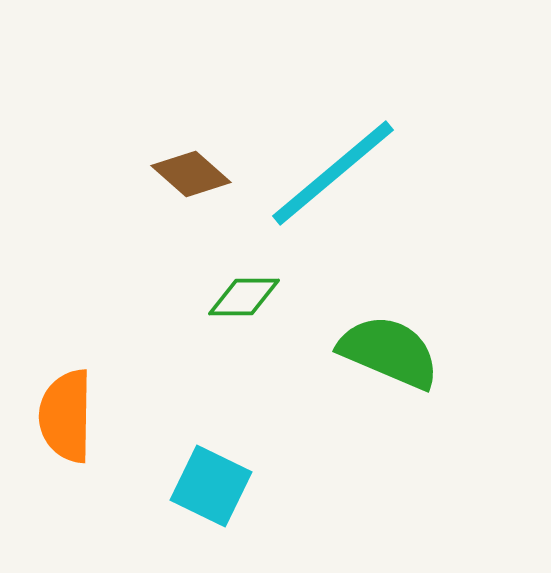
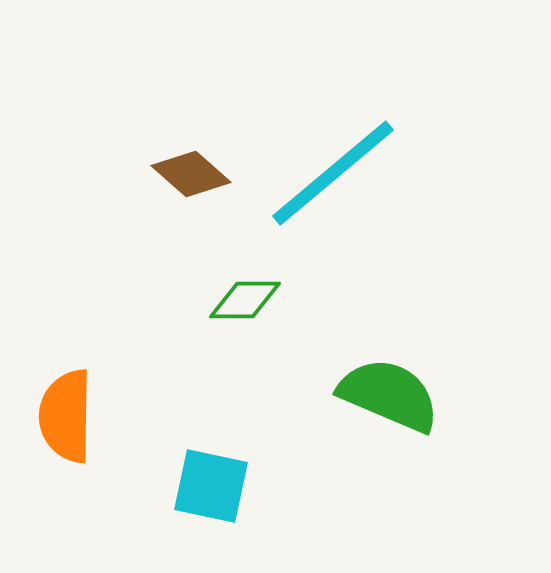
green diamond: moved 1 px right, 3 px down
green semicircle: moved 43 px down
cyan square: rotated 14 degrees counterclockwise
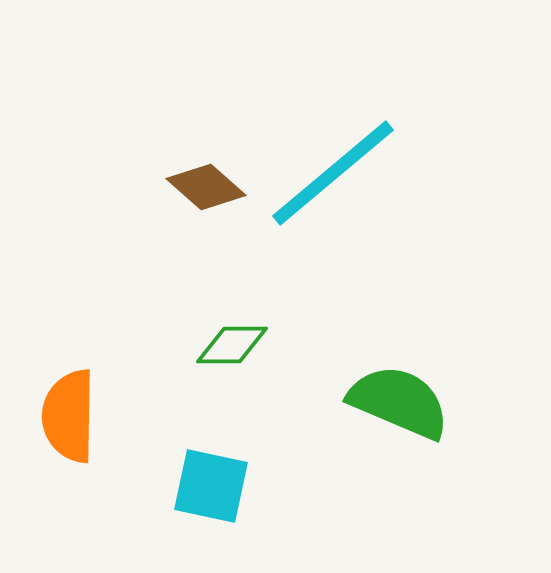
brown diamond: moved 15 px right, 13 px down
green diamond: moved 13 px left, 45 px down
green semicircle: moved 10 px right, 7 px down
orange semicircle: moved 3 px right
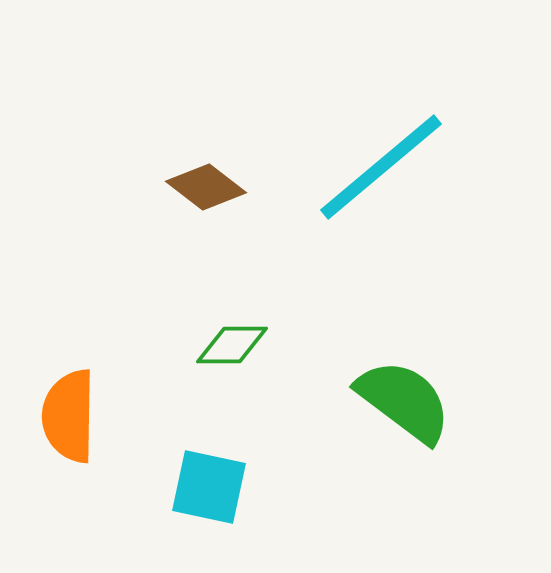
cyan line: moved 48 px right, 6 px up
brown diamond: rotated 4 degrees counterclockwise
green semicircle: moved 5 px right, 1 px up; rotated 14 degrees clockwise
cyan square: moved 2 px left, 1 px down
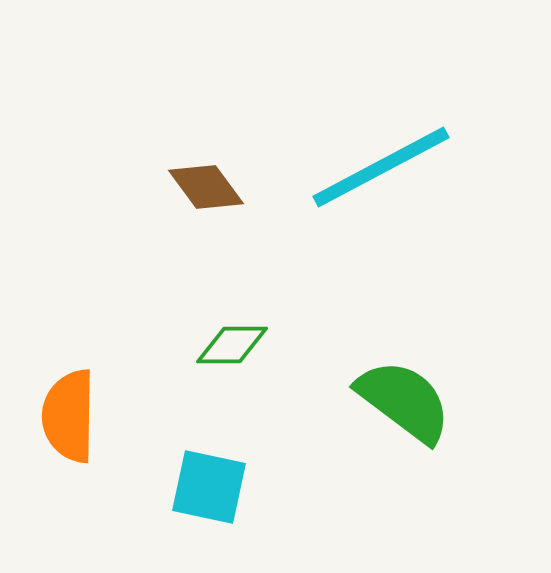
cyan line: rotated 12 degrees clockwise
brown diamond: rotated 16 degrees clockwise
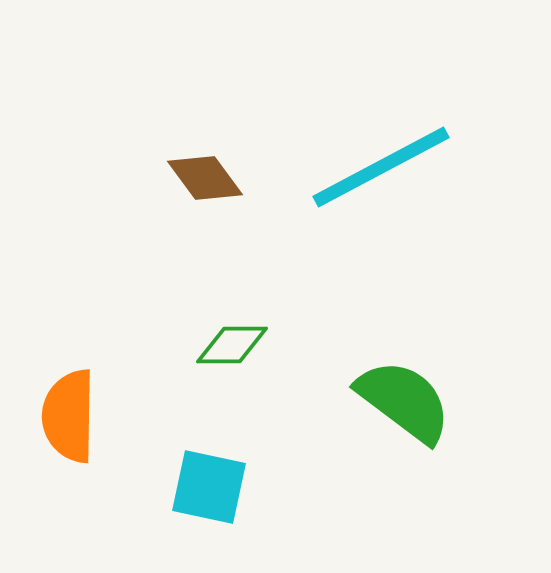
brown diamond: moved 1 px left, 9 px up
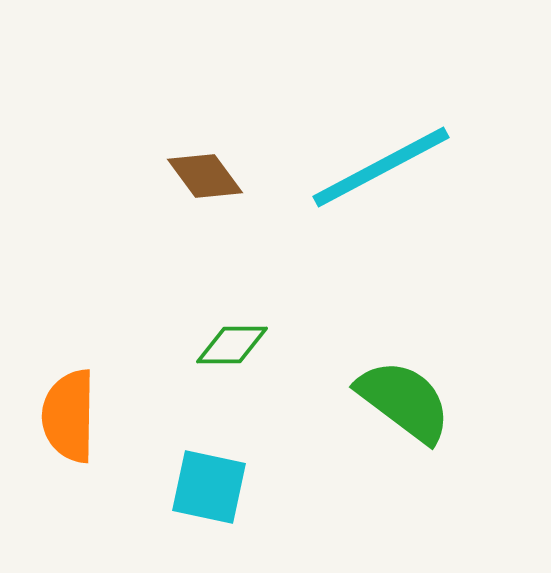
brown diamond: moved 2 px up
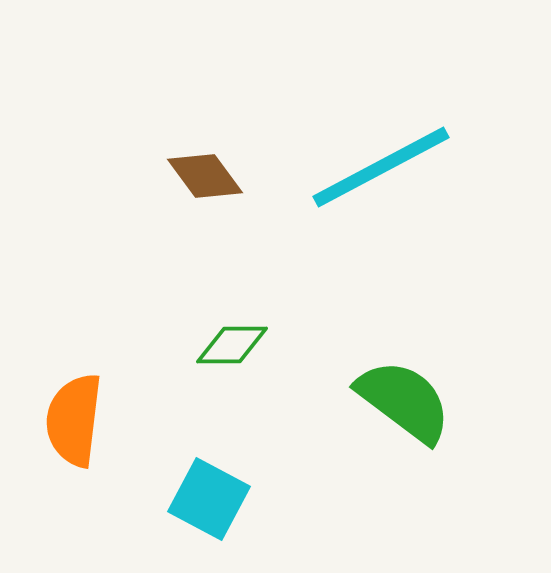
orange semicircle: moved 5 px right, 4 px down; rotated 6 degrees clockwise
cyan square: moved 12 px down; rotated 16 degrees clockwise
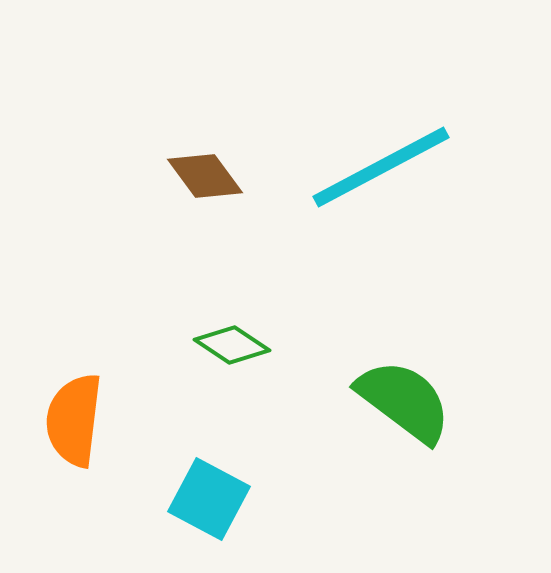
green diamond: rotated 34 degrees clockwise
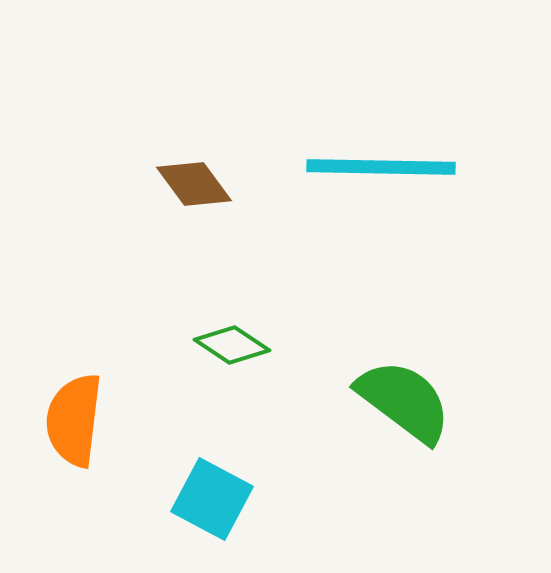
cyan line: rotated 29 degrees clockwise
brown diamond: moved 11 px left, 8 px down
cyan square: moved 3 px right
